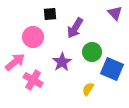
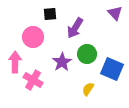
green circle: moved 5 px left, 2 px down
pink arrow: rotated 50 degrees counterclockwise
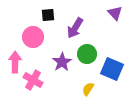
black square: moved 2 px left, 1 px down
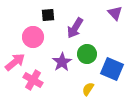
pink arrow: rotated 50 degrees clockwise
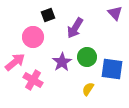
black square: rotated 16 degrees counterclockwise
green circle: moved 3 px down
blue square: rotated 15 degrees counterclockwise
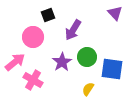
purple arrow: moved 2 px left, 2 px down
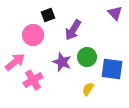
pink circle: moved 2 px up
purple star: rotated 18 degrees counterclockwise
pink cross: rotated 30 degrees clockwise
